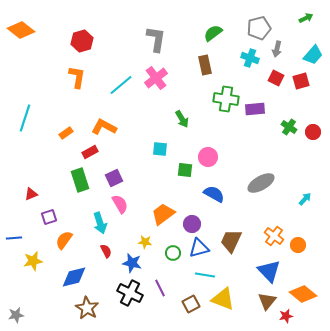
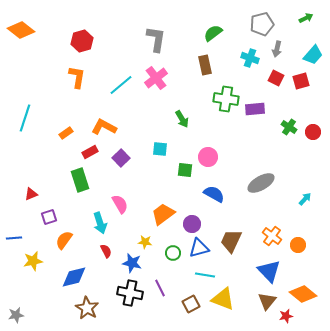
gray pentagon at (259, 28): moved 3 px right, 4 px up
purple square at (114, 178): moved 7 px right, 20 px up; rotated 18 degrees counterclockwise
orange cross at (274, 236): moved 2 px left
black cross at (130, 293): rotated 15 degrees counterclockwise
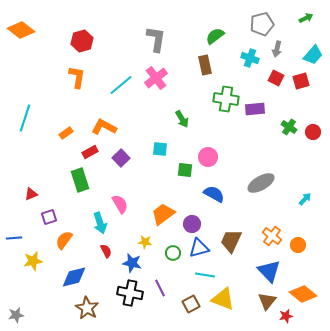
green semicircle at (213, 33): moved 2 px right, 3 px down
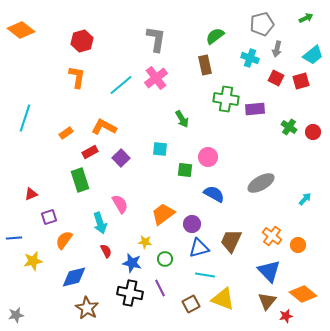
cyan trapezoid at (313, 55): rotated 10 degrees clockwise
green circle at (173, 253): moved 8 px left, 6 px down
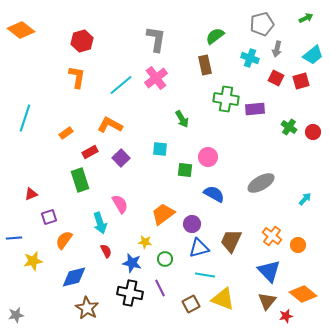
orange L-shape at (104, 127): moved 6 px right, 2 px up
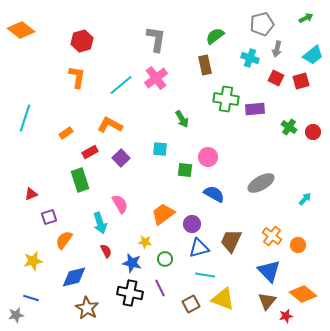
blue line at (14, 238): moved 17 px right, 60 px down; rotated 21 degrees clockwise
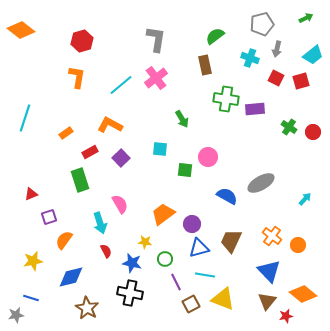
blue semicircle at (214, 194): moved 13 px right, 2 px down
blue diamond at (74, 277): moved 3 px left
purple line at (160, 288): moved 16 px right, 6 px up
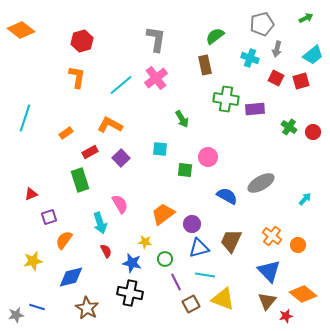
blue line at (31, 298): moved 6 px right, 9 px down
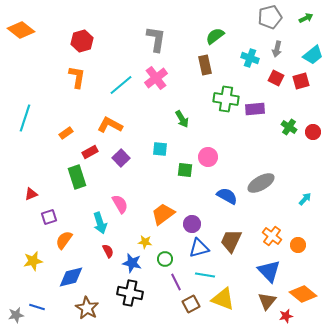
gray pentagon at (262, 24): moved 8 px right, 7 px up
green rectangle at (80, 180): moved 3 px left, 3 px up
red semicircle at (106, 251): moved 2 px right
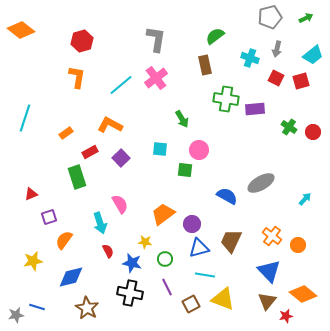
pink circle at (208, 157): moved 9 px left, 7 px up
purple line at (176, 282): moved 9 px left, 5 px down
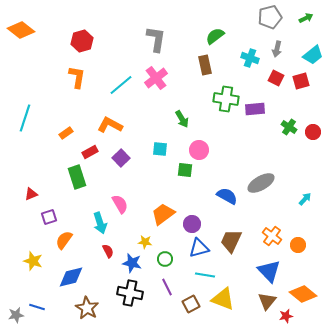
yellow star at (33, 261): rotated 30 degrees clockwise
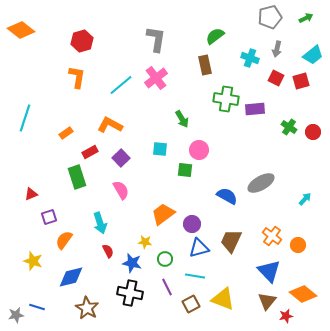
pink semicircle at (120, 204): moved 1 px right, 14 px up
cyan line at (205, 275): moved 10 px left, 1 px down
